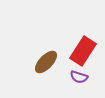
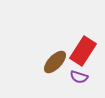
brown ellipse: moved 9 px right
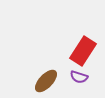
brown ellipse: moved 9 px left, 19 px down
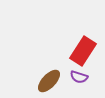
brown ellipse: moved 3 px right
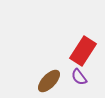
purple semicircle: rotated 36 degrees clockwise
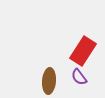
brown ellipse: rotated 40 degrees counterclockwise
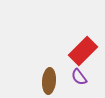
red rectangle: rotated 12 degrees clockwise
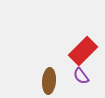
purple semicircle: moved 2 px right, 1 px up
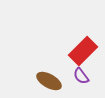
brown ellipse: rotated 65 degrees counterclockwise
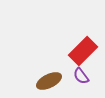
brown ellipse: rotated 55 degrees counterclockwise
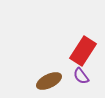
red rectangle: rotated 12 degrees counterclockwise
